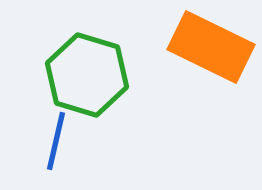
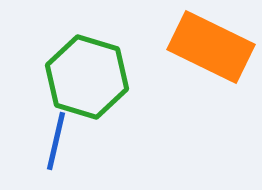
green hexagon: moved 2 px down
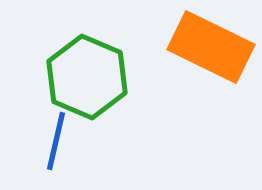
green hexagon: rotated 6 degrees clockwise
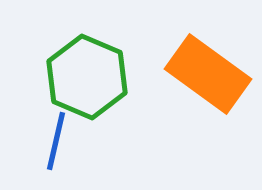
orange rectangle: moved 3 px left, 27 px down; rotated 10 degrees clockwise
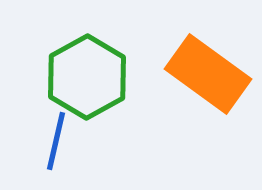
green hexagon: rotated 8 degrees clockwise
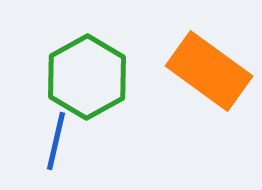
orange rectangle: moved 1 px right, 3 px up
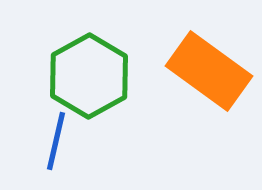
green hexagon: moved 2 px right, 1 px up
